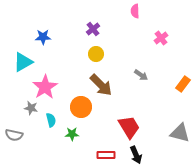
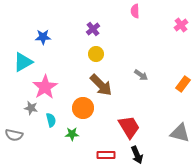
pink cross: moved 20 px right, 13 px up
orange circle: moved 2 px right, 1 px down
black arrow: moved 1 px right
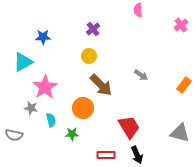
pink semicircle: moved 3 px right, 1 px up
yellow circle: moved 7 px left, 2 px down
orange rectangle: moved 1 px right, 1 px down
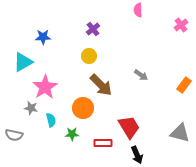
red rectangle: moved 3 px left, 12 px up
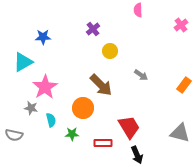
yellow circle: moved 21 px right, 5 px up
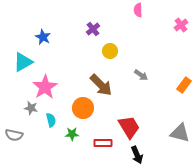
blue star: rotated 28 degrees clockwise
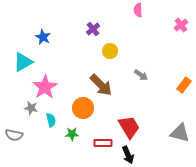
black arrow: moved 9 px left
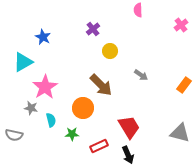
red rectangle: moved 4 px left, 3 px down; rotated 24 degrees counterclockwise
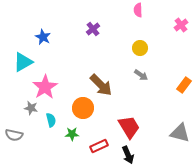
yellow circle: moved 30 px right, 3 px up
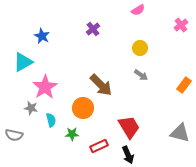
pink semicircle: rotated 120 degrees counterclockwise
blue star: moved 1 px left, 1 px up
